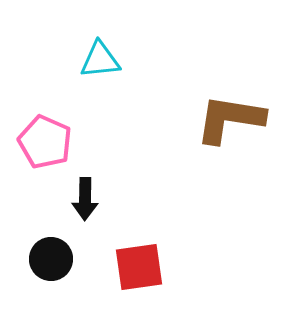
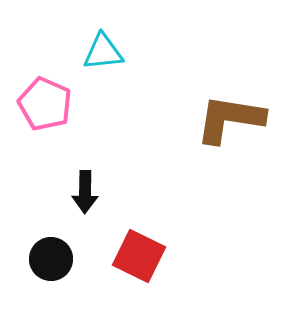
cyan triangle: moved 3 px right, 8 px up
pink pentagon: moved 38 px up
black arrow: moved 7 px up
red square: moved 11 px up; rotated 34 degrees clockwise
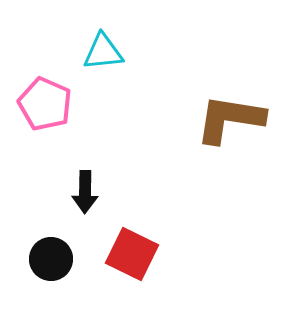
red square: moved 7 px left, 2 px up
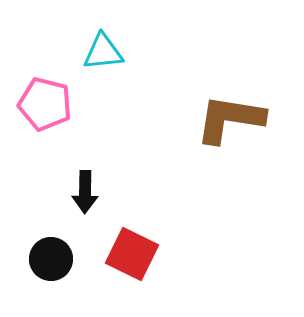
pink pentagon: rotated 10 degrees counterclockwise
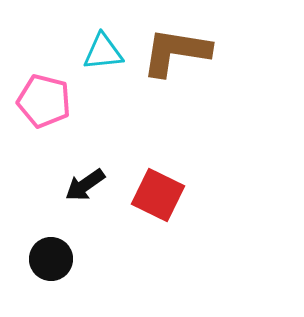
pink pentagon: moved 1 px left, 3 px up
brown L-shape: moved 54 px left, 67 px up
black arrow: moved 7 px up; rotated 54 degrees clockwise
red square: moved 26 px right, 59 px up
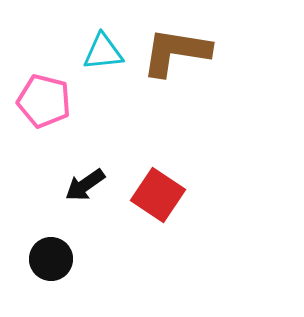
red square: rotated 8 degrees clockwise
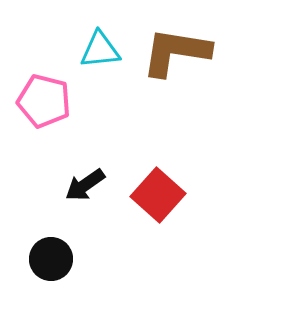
cyan triangle: moved 3 px left, 2 px up
red square: rotated 8 degrees clockwise
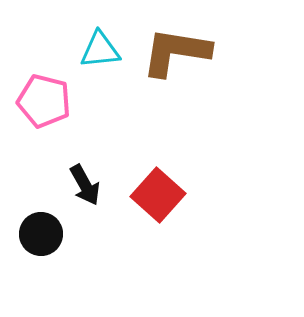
black arrow: rotated 84 degrees counterclockwise
black circle: moved 10 px left, 25 px up
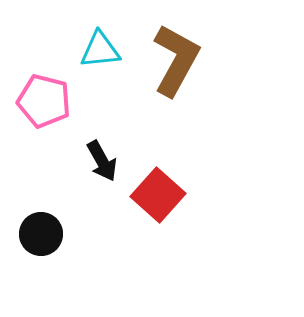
brown L-shape: moved 8 px down; rotated 110 degrees clockwise
black arrow: moved 17 px right, 24 px up
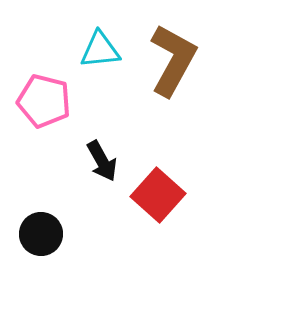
brown L-shape: moved 3 px left
